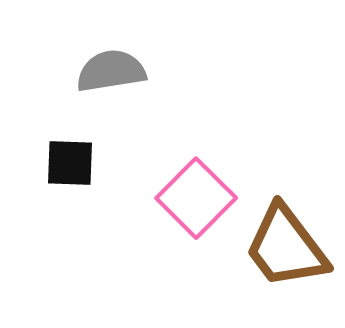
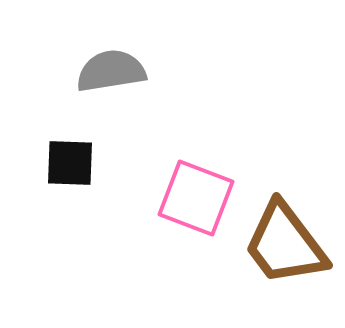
pink square: rotated 24 degrees counterclockwise
brown trapezoid: moved 1 px left, 3 px up
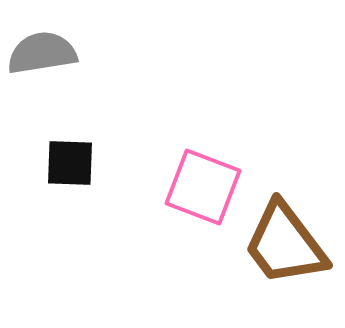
gray semicircle: moved 69 px left, 18 px up
pink square: moved 7 px right, 11 px up
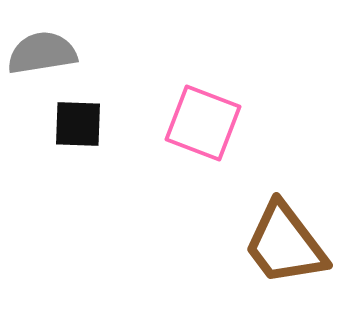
black square: moved 8 px right, 39 px up
pink square: moved 64 px up
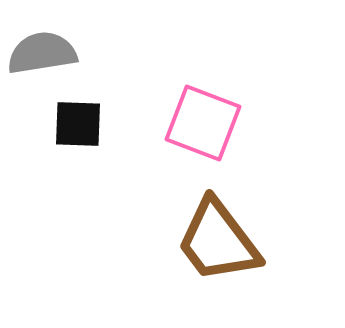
brown trapezoid: moved 67 px left, 3 px up
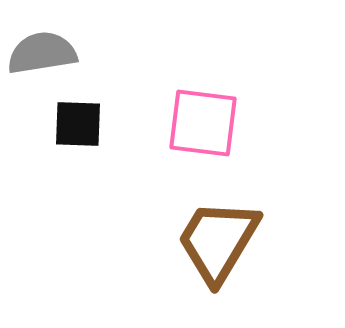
pink square: rotated 14 degrees counterclockwise
brown trapezoid: rotated 68 degrees clockwise
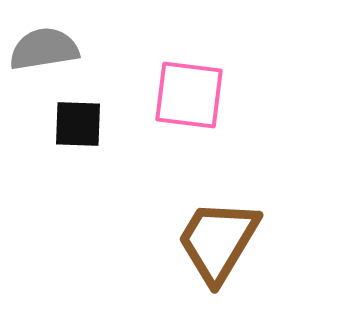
gray semicircle: moved 2 px right, 4 px up
pink square: moved 14 px left, 28 px up
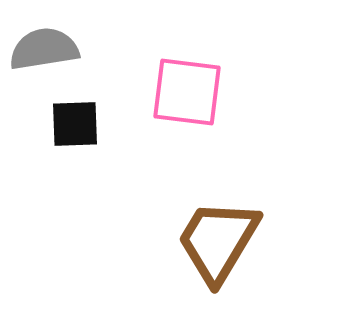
pink square: moved 2 px left, 3 px up
black square: moved 3 px left; rotated 4 degrees counterclockwise
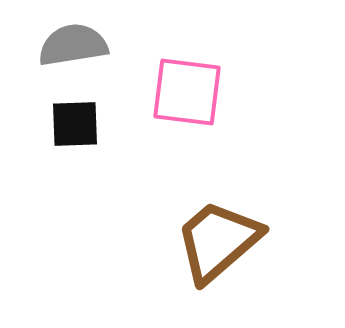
gray semicircle: moved 29 px right, 4 px up
brown trapezoid: rotated 18 degrees clockwise
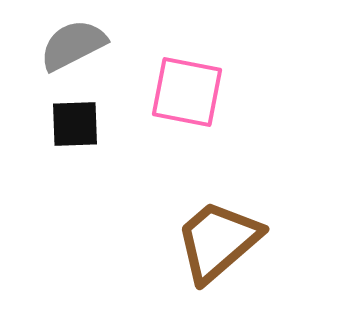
gray semicircle: rotated 18 degrees counterclockwise
pink square: rotated 4 degrees clockwise
